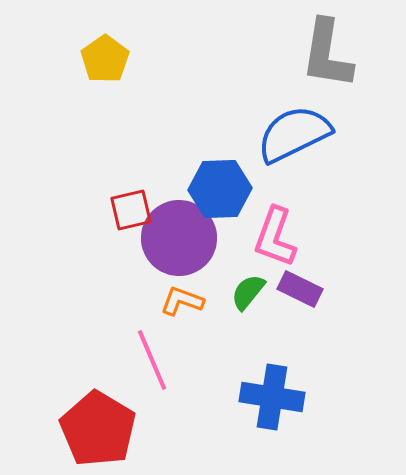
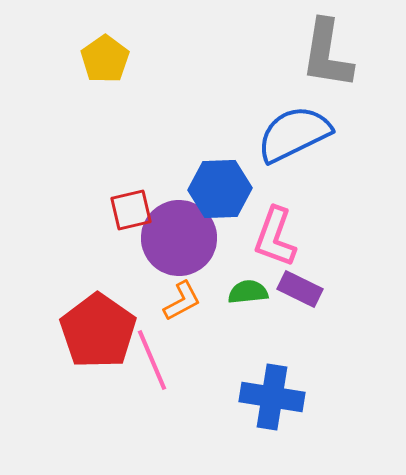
green semicircle: rotated 45 degrees clockwise
orange L-shape: rotated 132 degrees clockwise
red pentagon: moved 98 px up; rotated 4 degrees clockwise
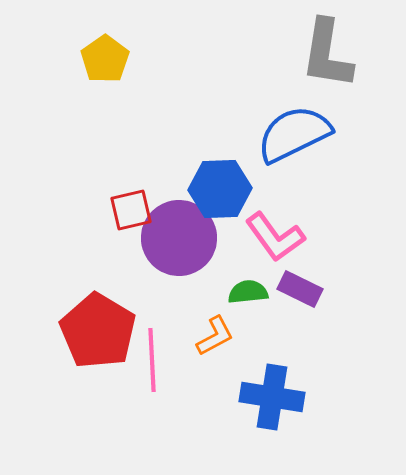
pink L-shape: rotated 56 degrees counterclockwise
orange L-shape: moved 33 px right, 35 px down
red pentagon: rotated 4 degrees counterclockwise
pink line: rotated 20 degrees clockwise
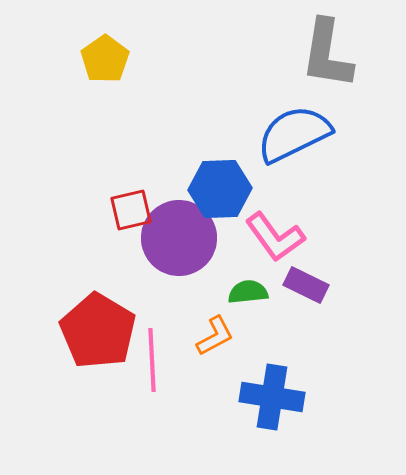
purple rectangle: moved 6 px right, 4 px up
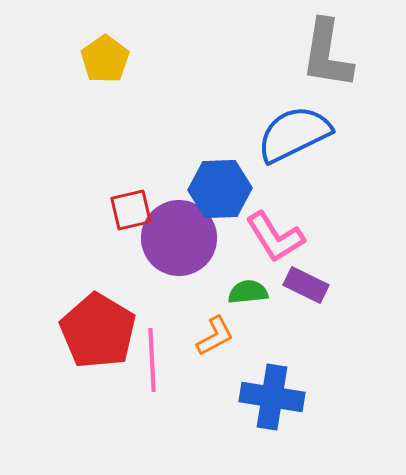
pink L-shape: rotated 4 degrees clockwise
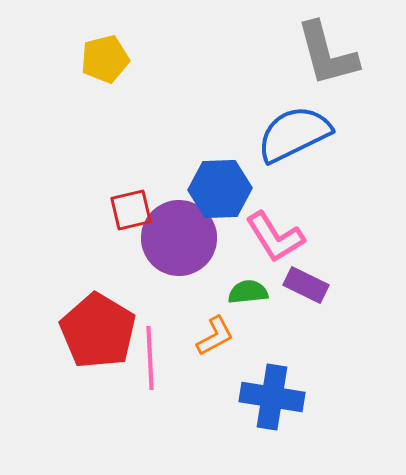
gray L-shape: rotated 24 degrees counterclockwise
yellow pentagon: rotated 21 degrees clockwise
pink line: moved 2 px left, 2 px up
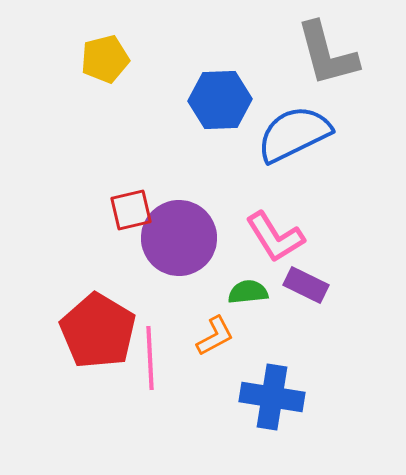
blue hexagon: moved 89 px up
